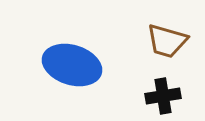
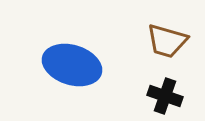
black cross: moved 2 px right; rotated 28 degrees clockwise
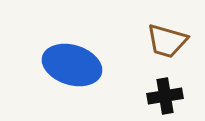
black cross: rotated 28 degrees counterclockwise
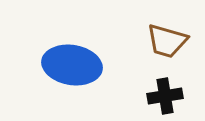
blue ellipse: rotated 8 degrees counterclockwise
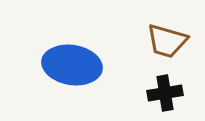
black cross: moved 3 px up
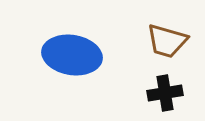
blue ellipse: moved 10 px up
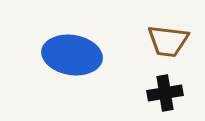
brown trapezoid: moved 1 px right; rotated 9 degrees counterclockwise
